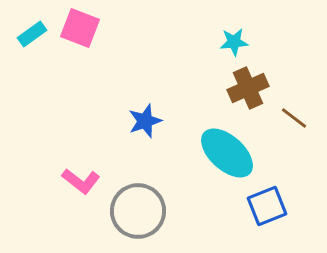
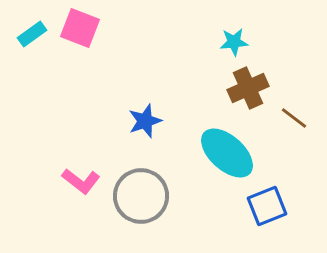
gray circle: moved 3 px right, 15 px up
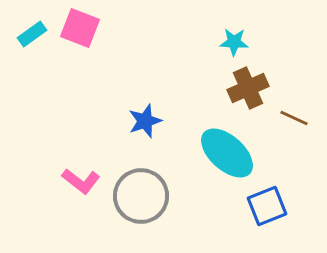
cyan star: rotated 8 degrees clockwise
brown line: rotated 12 degrees counterclockwise
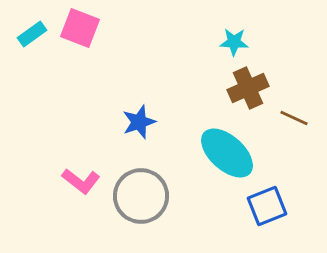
blue star: moved 6 px left, 1 px down
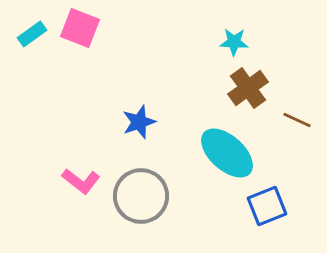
brown cross: rotated 12 degrees counterclockwise
brown line: moved 3 px right, 2 px down
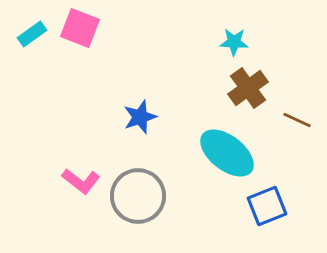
blue star: moved 1 px right, 5 px up
cyan ellipse: rotated 4 degrees counterclockwise
gray circle: moved 3 px left
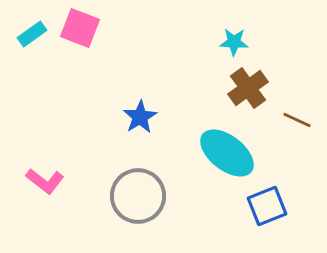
blue star: rotated 12 degrees counterclockwise
pink L-shape: moved 36 px left
